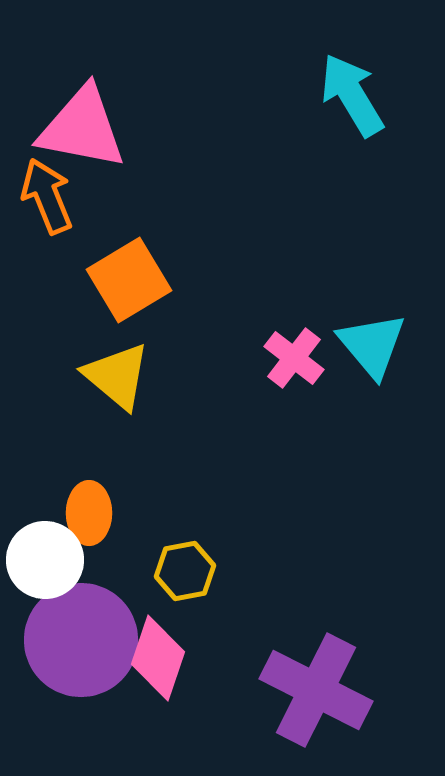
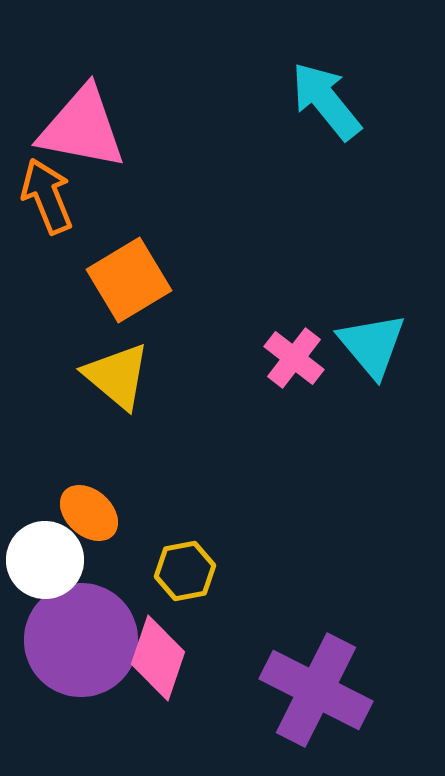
cyan arrow: moved 26 px left, 6 px down; rotated 8 degrees counterclockwise
orange ellipse: rotated 48 degrees counterclockwise
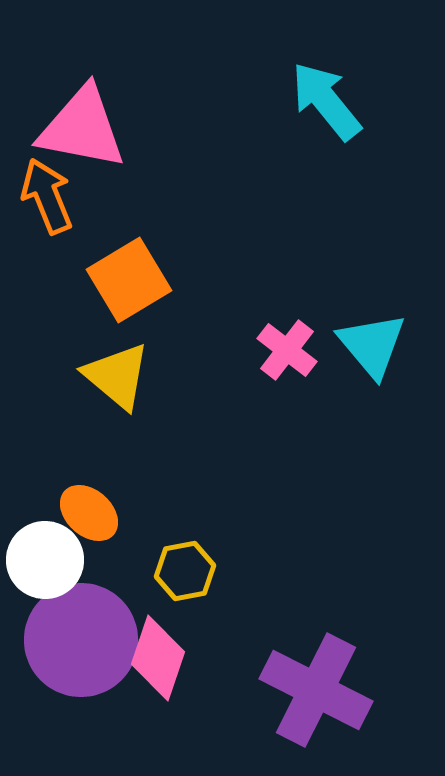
pink cross: moved 7 px left, 8 px up
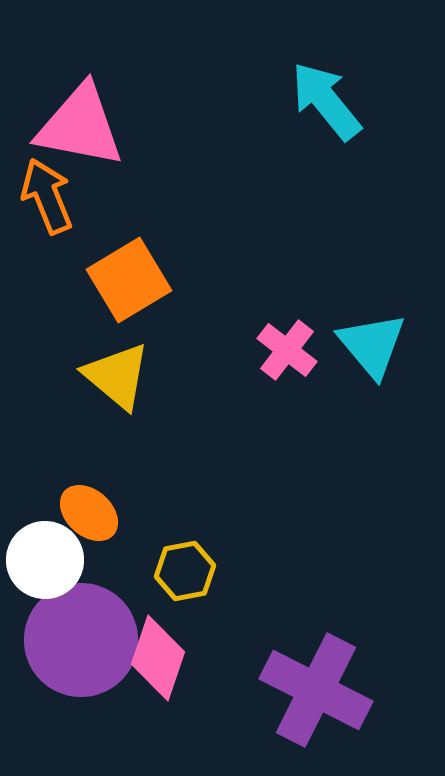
pink triangle: moved 2 px left, 2 px up
